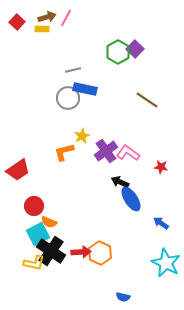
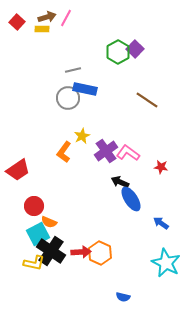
orange L-shape: rotated 40 degrees counterclockwise
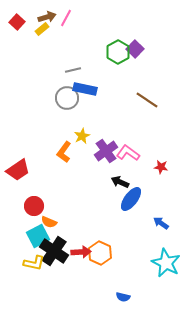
yellow rectangle: rotated 40 degrees counterclockwise
gray circle: moved 1 px left
blue ellipse: rotated 70 degrees clockwise
cyan square: moved 2 px down
black cross: moved 3 px right
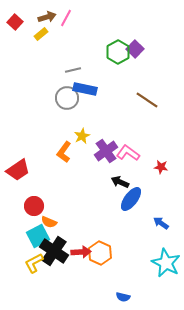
red square: moved 2 px left
yellow rectangle: moved 1 px left, 5 px down
yellow L-shape: rotated 140 degrees clockwise
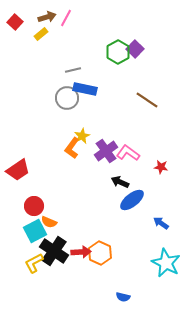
orange L-shape: moved 8 px right, 4 px up
blue ellipse: moved 1 px right, 1 px down; rotated 15 degrees clockwise
cyan square: moved 3 px left, 5 px up
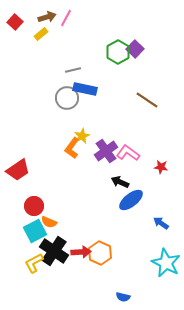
blue ellipse: moved 1 px left
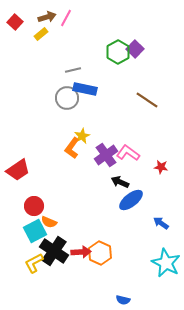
purple cross: moved 4 px down
blue semicircle: moved 3 px down
